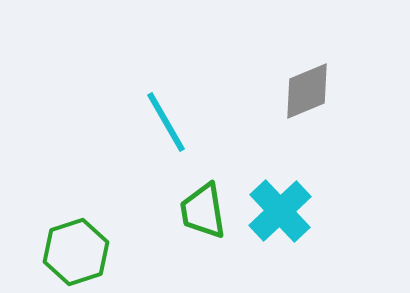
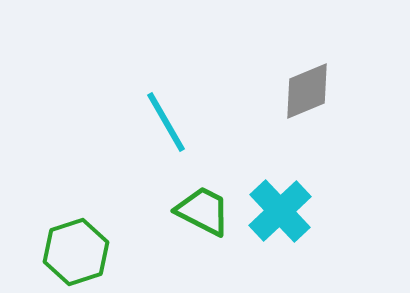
green trapezoid: rotated 126 degrees clockwise
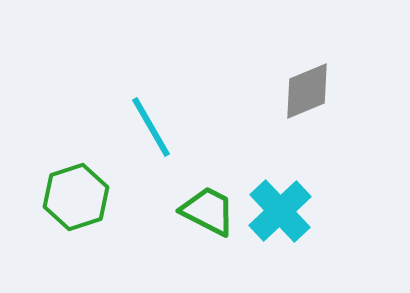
cyan line: moved 15 px left, 5 px down
green trapezoid: moved 5 px right
green hexagon: moved 55 px up
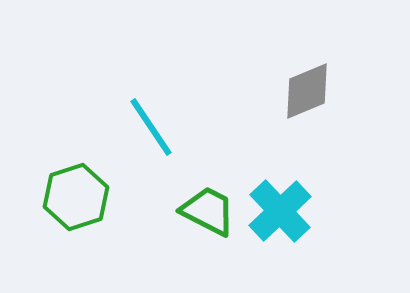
cyan line: rotated 4 degrees counterclockwise
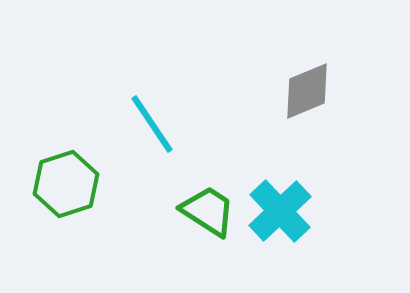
cyan line: moved 1 px right, 3 px up
green hexagon: moved 10 px left, 13 px up
green trapezoid: rotated 6 degrees clockwise
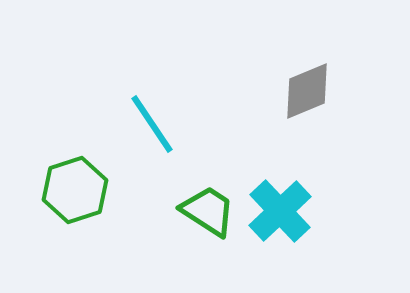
green hexagon: moved 9 px right, 6 px down
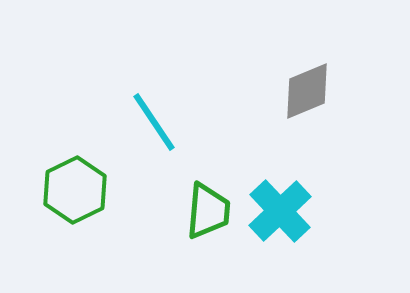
cyan line: moved 2 px right, 2 px up
green hexagon: rotated 8 degrees counterclockwise
green trapezoid: rotated 62 degrees clockwise
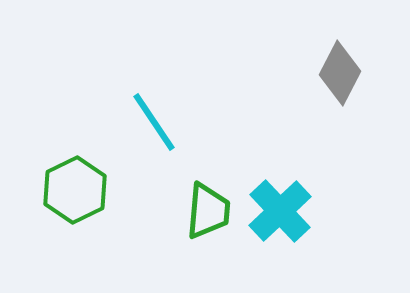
gray diamond: moved 33 px right, 18 px up; rotated 40 degrees counterclockwise
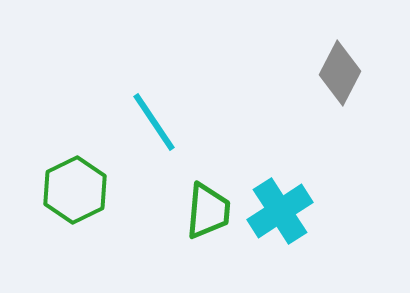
cyan cross: rotated 10 degrees clockwise
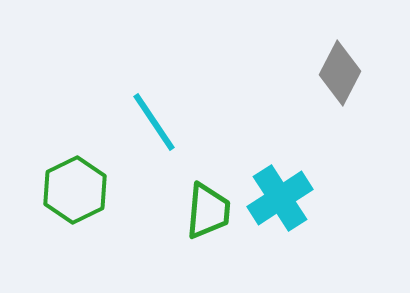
cyan cross: moved 13 px up
